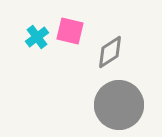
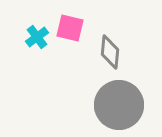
pink square: moved 3 px up
gray diamond: rotated 52 degrees counterclockwise
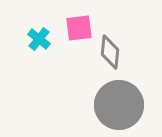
pink square: moved 9 px right; rotated 20 degrees counterclockwise
cyan cross: moved 2 px right, 2 px down; rotated 15 degrees counterclockwise
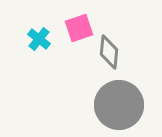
pink square: rotated 12 degrees counterclockwise
gray diamond: moved 1 px left
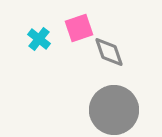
gray diamond: rotated 24 degrees counterclockwise
gray circle: moved 5 px left, 5 px down
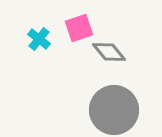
gray diamond: rotated 20 degrees counterclockwise
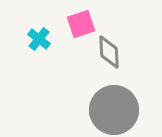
pink square: moved 2 px right, 4 px up
gray diamond: rotated 36 degrees clockwise
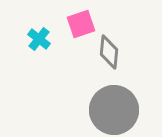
gray diamond: rotated 8 degrees clockwise
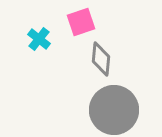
pink square: moved 2 px up
gray diamond: moved 8 px left, 7 px down
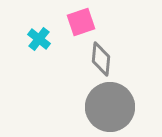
gray circle: moved 4 px left, 3 px up
